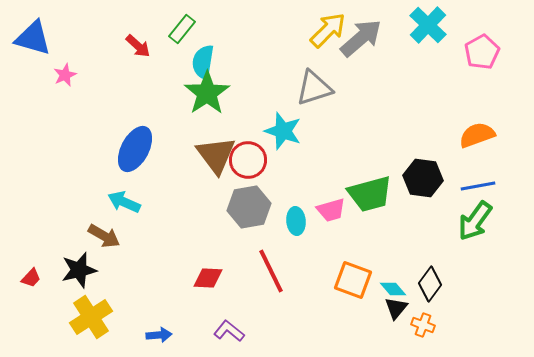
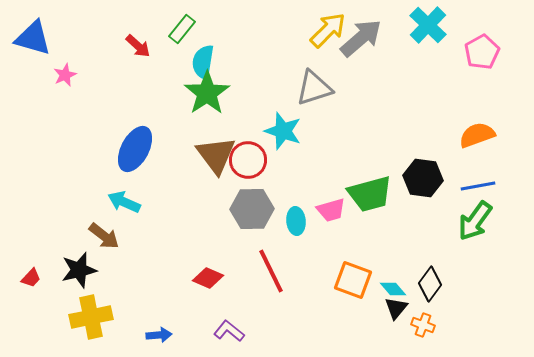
gray hexagon: moved 3 px right, 2 px down; rotated 9 degrees clockwise
brown arrow: rotated 8 degrees clockwise
red diamond: rotated 20 degrees clockwise
yellow cross: rotated 21 degrees clockwise
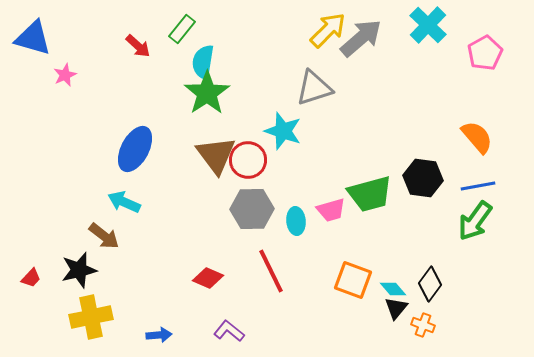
pink pentagon: moved 3 px right, 1 px down
orange semicircle: moved 2 px down; rotated 69 degrees clockwise
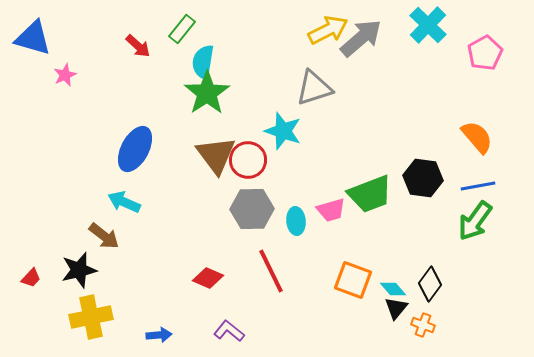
yellow arrow: rotated 18 degrees clockwise
green trapezoid: rotated 6 degrees counterclockwise
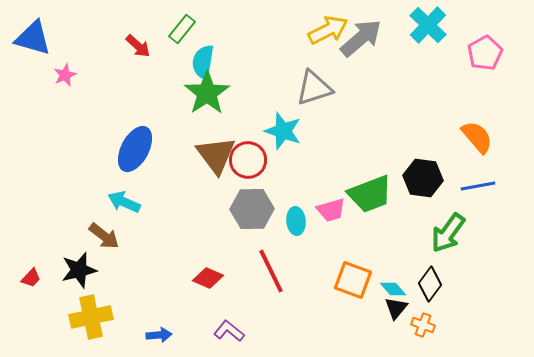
green arrow: moved 27 px left, 12 px down
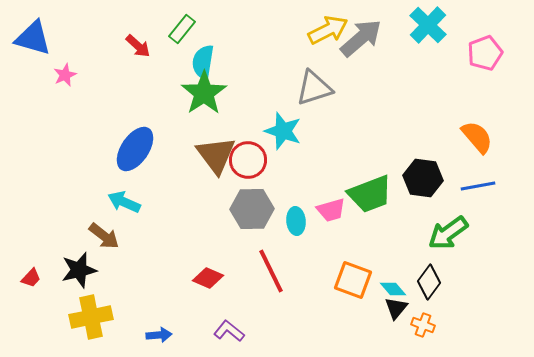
pink pentagon: rotated 8 degrees clockwise
green star: moved 3 px left
blue ellipse: rotated 6 degrees clockwise
green arrow: rotated 18 degrees clockwise
black diamond: moved 1 px left, 2 px up
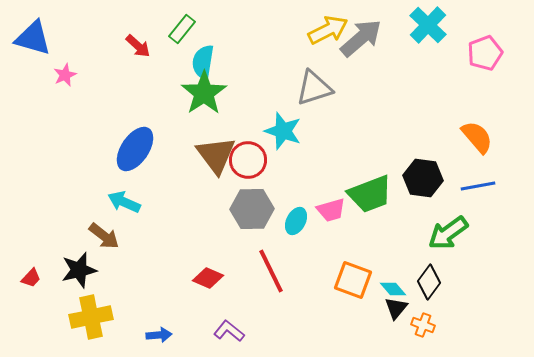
cyan ellipse: rotated 32 degrees clockwise
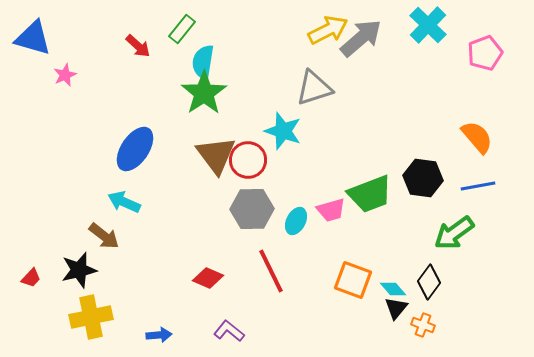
green arrow: moved 6 px right
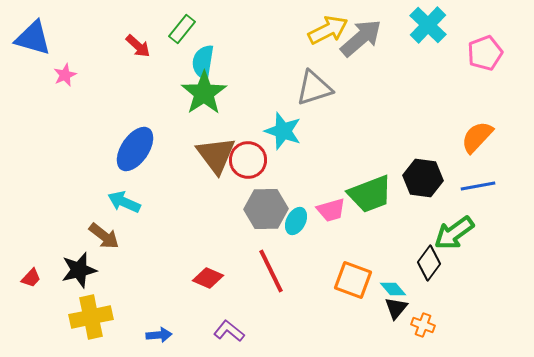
orange semicircle: rotated 96 degrees counterclockwise
gray hexagon: moved 14 px right
black diamond: moved 19 px up
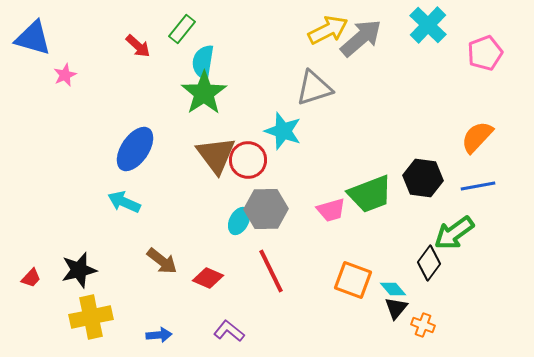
cyan ellipse: moved 57 px left
brown arrow: moved 58 px right, 25 px down
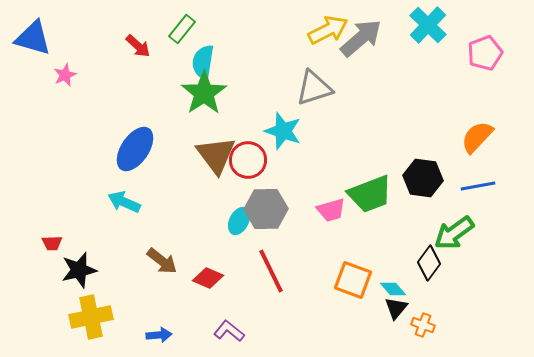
red trapezoid: moved 21 px right, 35 px up; rotated 45 degrees clockwise
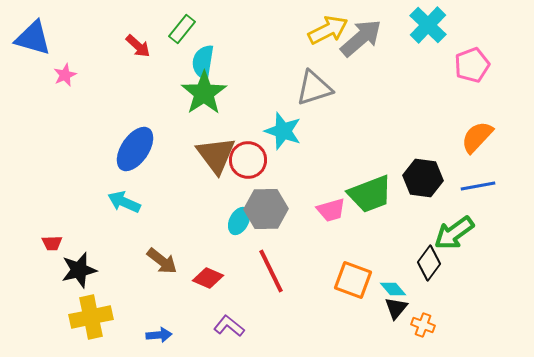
pink pentagon: moved 13 px left, 12 px down
purple L-shape: moved 5 px up
